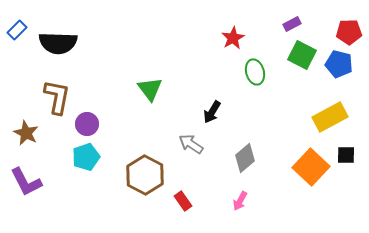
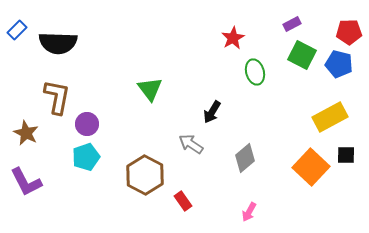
pink arrow: moved 9 px right, 11 px down
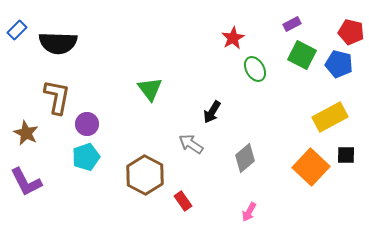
red pentagon: moved 2 px right; rotated 15 degrees clockwise
green ellipse: moved 3 px up; rotated 15 degrees counterclockwise
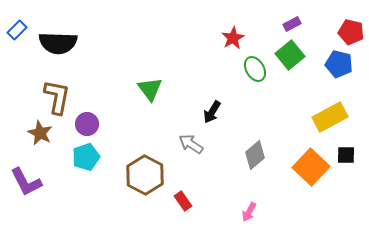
green square: moved 12 px left; rotated 24 degrees clockwise
brown star: moved 14 px right
gray diamond: moved 10 px right, 3 px up
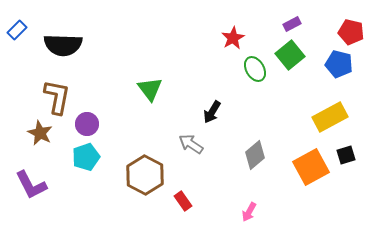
black semicircle: moved 5 px right, 2 px down
black square: rotated 18 degrees counterclockwise
orange square: rotated 18 degrees clockwise
purple L-shape: moved 5 px right, 3 px down
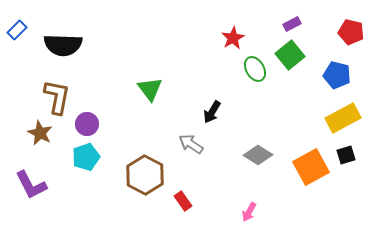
blue pentagon: moved 2 px left, 11 px down
yellow rectangle: moved 13 px right, 1 px down
gray diamond: moved 3 px right; rotated 72 degrees clockwise
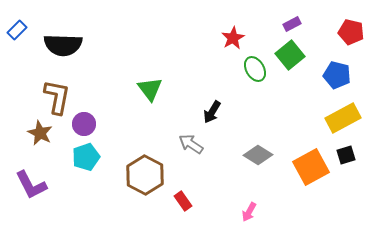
purple circle: moved 3 px left
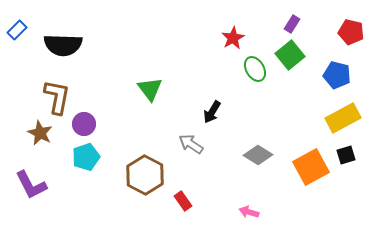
purple rectangle: rotated 30 degrees counterclockwise
pink arrow: rotated 78 degrees clockwise
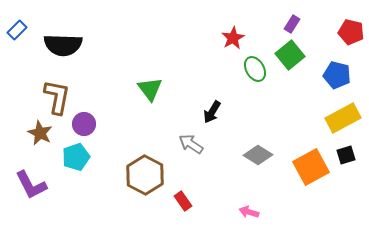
cyan pentagon: moved 10 px left
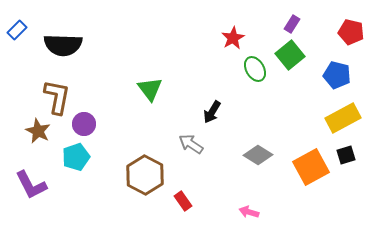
brown star: moved 2 px left, 2 px up
